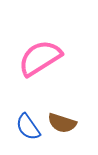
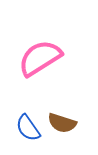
blue semicircle: moved 1 px down
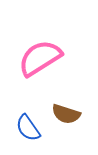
brown semicircle: moved 4 px right, 9 px up
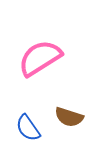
brown semicircle: moved 3 px right, 3 px down
